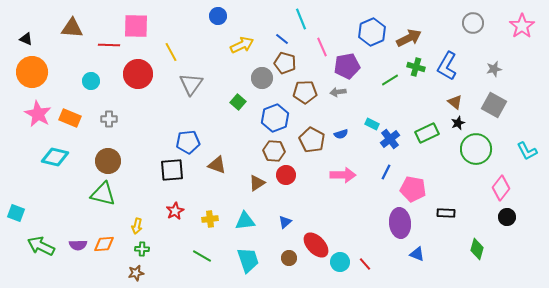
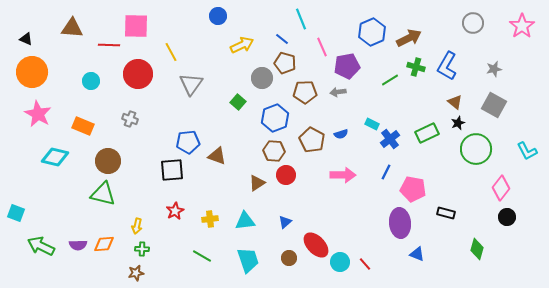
orange rectangle at (70, 118): moved 13 px right, 8 px down
gray cross at (109, 119): moved 21 px right; rotated 21 degrees clockwise
brown triangle at (217, 165): moved 9 px up
black rectangle at (446, 213): rotated 12 degrees clockwise
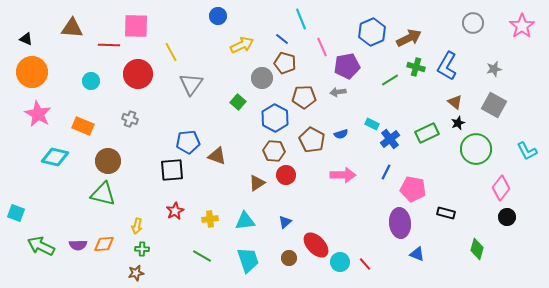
brown pentagon at (305, 92): moved 1 px left, 5 px down
blue hexagon at (275, 118): rotated 12 degrees counterclockwise
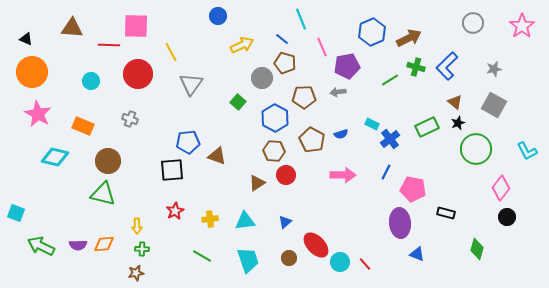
blue L-shape at (447, 66): rotated 16 degrees clockwise
green rectangle at (427, 133): moved 6 px up
yellow arrow at (137, 226): rotated 14 degrees counterclockwise
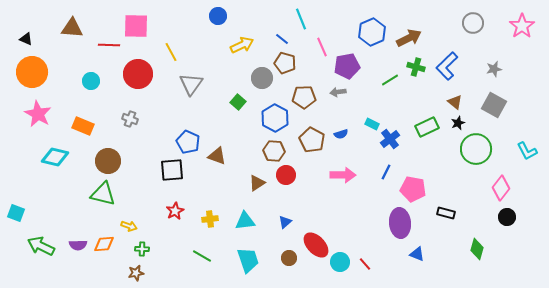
blue pentagon at (188, 142): rotated 30 degrees clockwise
yellow arrow at (137, 226): moved 8 px left; rotated 70 degrees counterclockwise
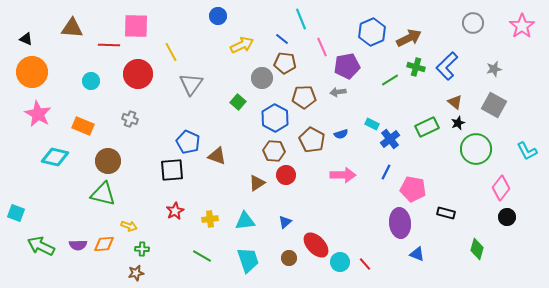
brown pentagon at (285, 63): rotated 10 degrees counterclockwise
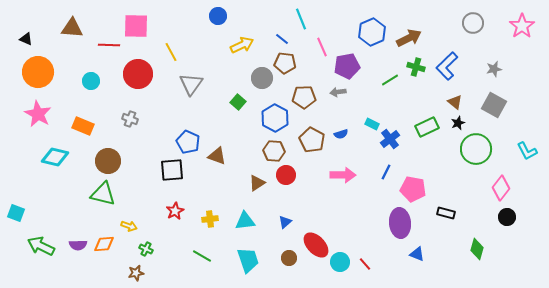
orange circle at (32, 72): moved 6 px right
green cross at (142, 249): moved 4 px right; rotated 24 degrees clockwise
